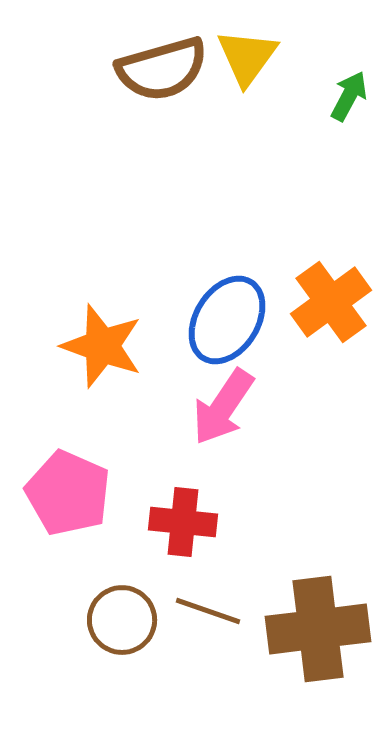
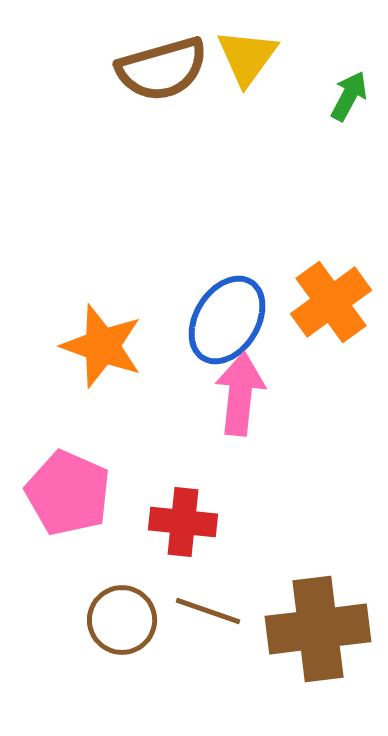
pink arrow: moved 17 px right, 13 px up; rotated 152 degrees clockwise
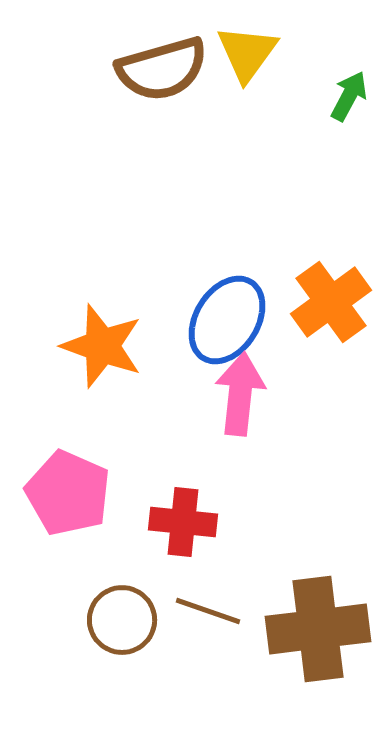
yellow triangle: moved 4 px up
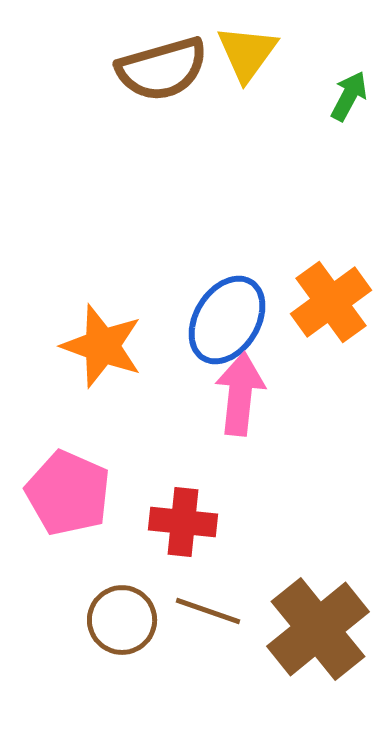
brown cross: rotated 32 degrees counterclockwise
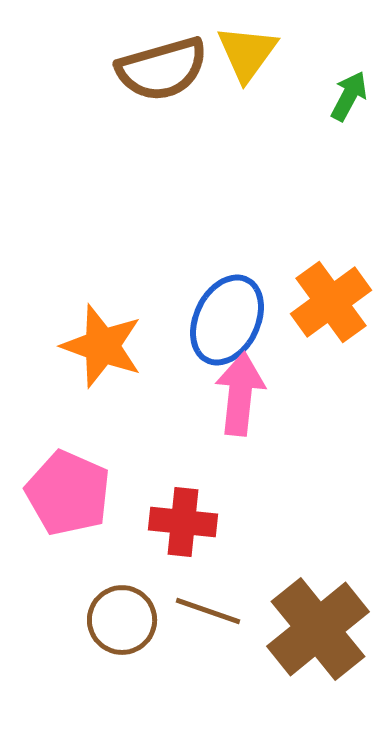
blue ellipse: rotated 6 degrees counterclockwise
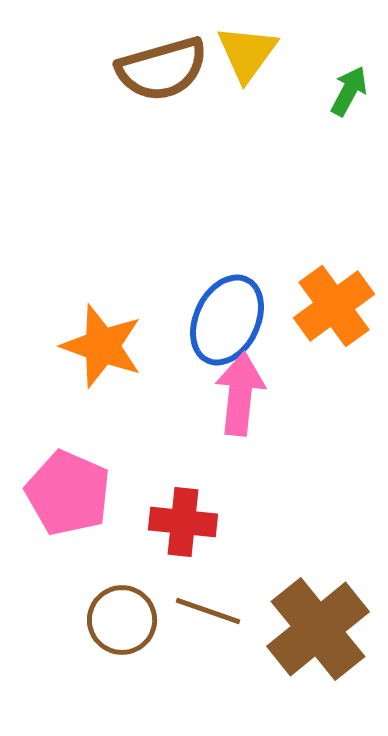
green arrow: moved 5 px up
orange cross: moved 3 px right, 4 px down
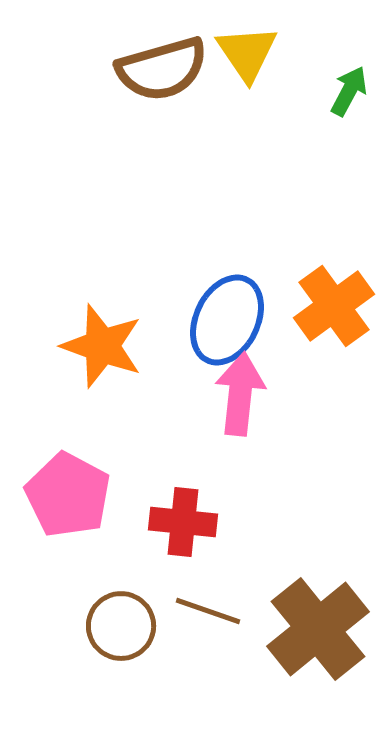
yellow triangle: rotated 10 degrees counterclockwise
pink pentagon: moved 2 px down; rotated 4 degrees clockwise
brown circle: moved 1 px left, 6 px down
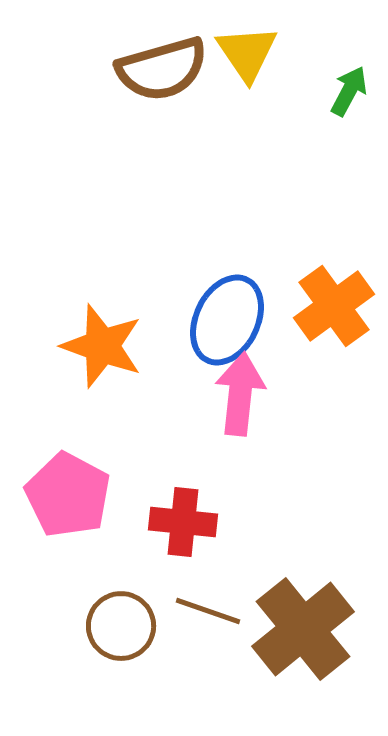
brown cross: moved 15 px left
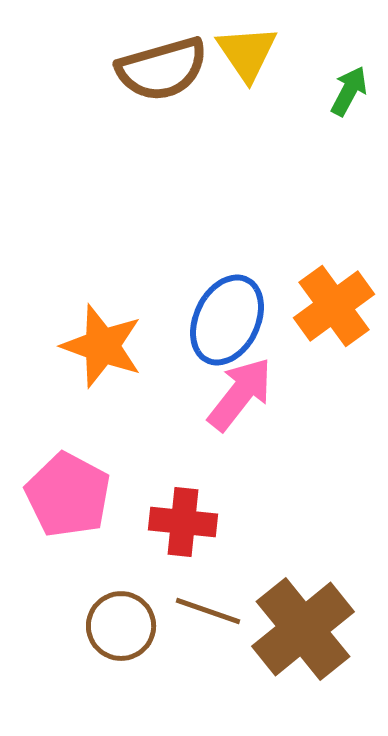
pink arrow: rotated 32 degrees clockwise
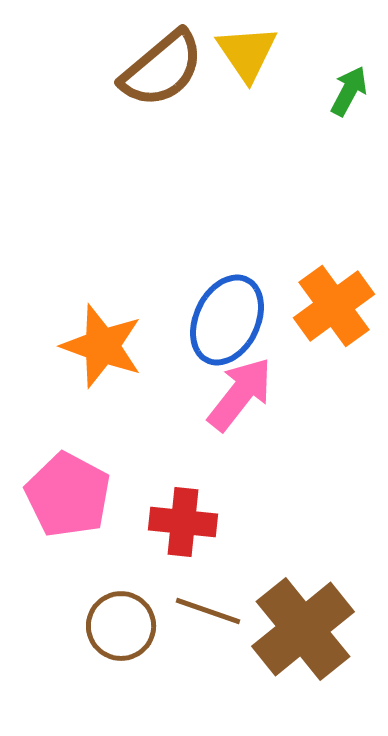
brown semicircle: rotated 24 degrees counterclockwise
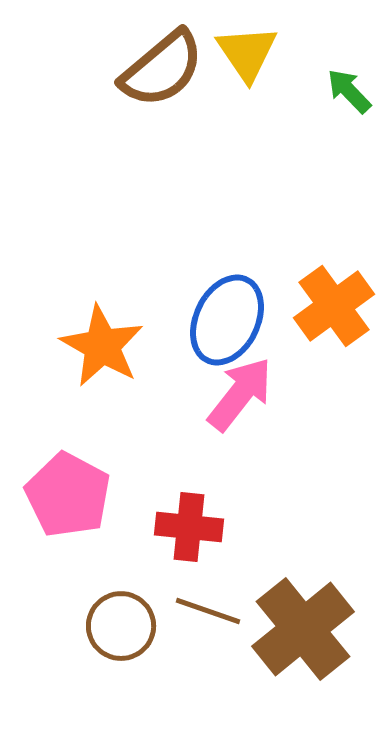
green arrow: rotated 72 degrees counterclockwise
orange star: rotated 10 degrees clockwise
red cross: moved 6 px right, 5 px down
